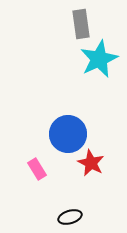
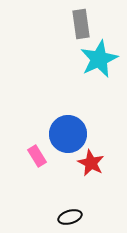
pink rectangle: moved 13 px up
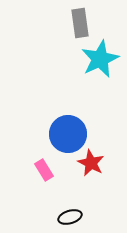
gray rectangle: moved 1 px left, 1 px up
cyan star: moved 1 px right
pink rectangle: moved 7 px right, 14 px down
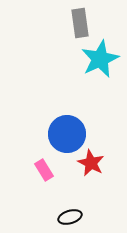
blue circle: moved 1 px left
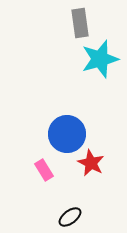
cyan star: rotated 9 degrees clockwise
black ellipse: rotated 20 degrees counterclockwise
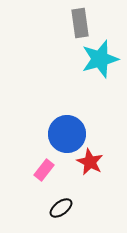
red star: moved 1 px left, 1 px up
pink rectangle: rotated 70 degrees clockwise
black ellipse: moved 9 px left, 9 px up
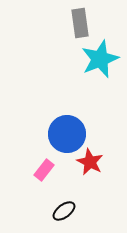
cyan star: rotated 6 degrees counterclockwise
black ellipse: moved 3 px right, 3 px down
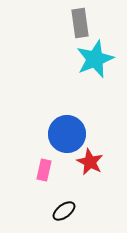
cyan star: moved 5 px left
pink rectangle: rotated 25 degrees counterclockwise
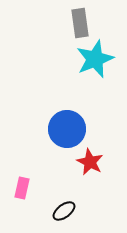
blue circle: moved 5 px up
pink rectangle: moved 22 px left, 18 px down
